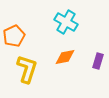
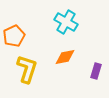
purple rectangle: moved 2 px left, 10 px down
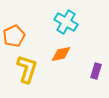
orange diamond: moved 4 px left, 3 px up
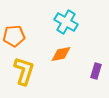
orange pentagon: rotated 20 degrees clockwise
yellow L-shape: moved 3 px left, 2 px down
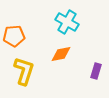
cyan cross: moved 1 px right
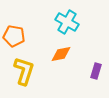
orange pentagon: rotated 15 degrees clockwise
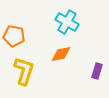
purple rectangle: moved 1 px right
